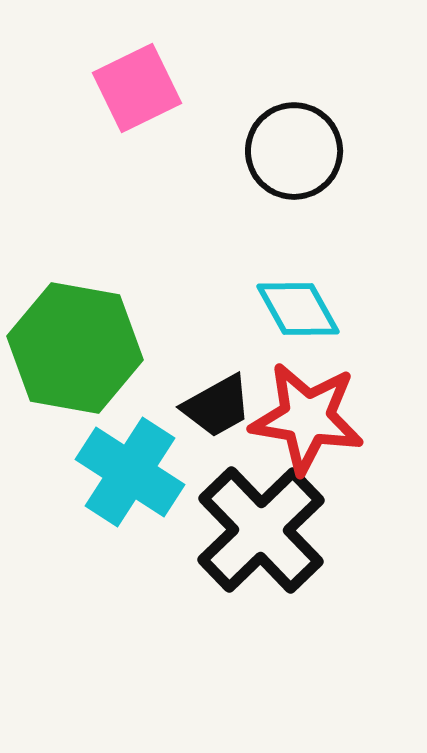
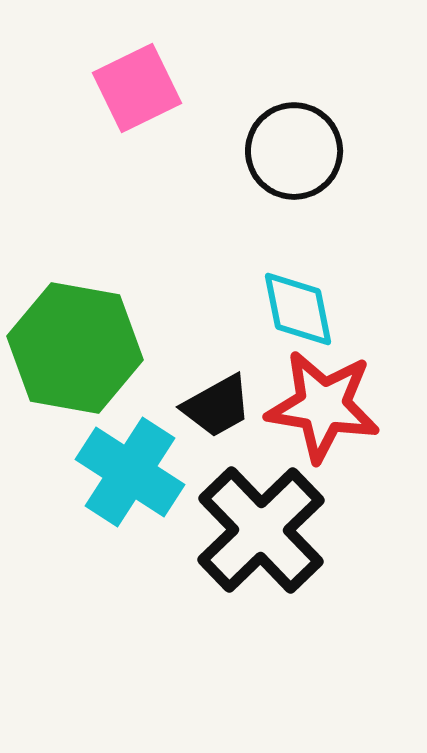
cyan diamond: rotated 18 degrees clockwise
red star: moved 16 px right, 12 px up
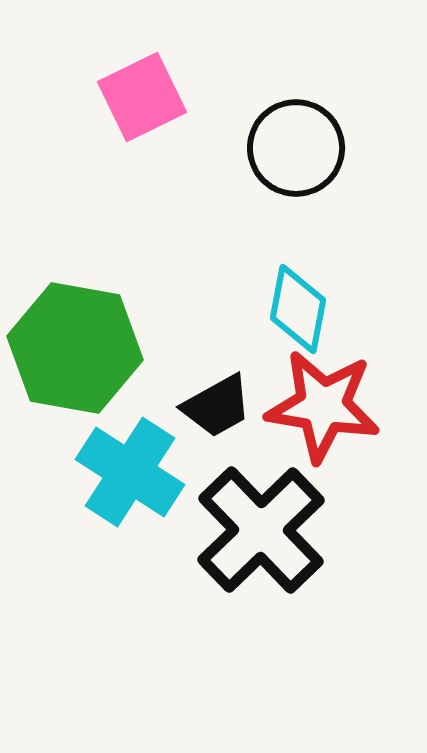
pink square: moved 5 px right, 9 px down
black circle: moved 2 px right, 3 px up
cyan diamond: rotated 22 degrees clockwise
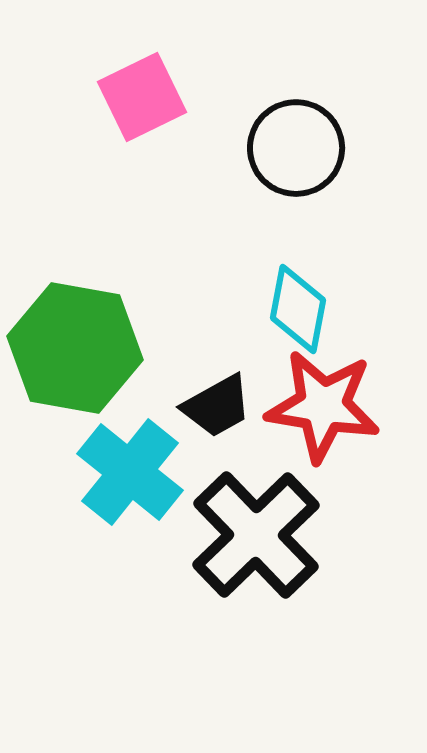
cyan cross: rotated 6 degrees clockwise
black cross: moved 5 px left, 5 px down
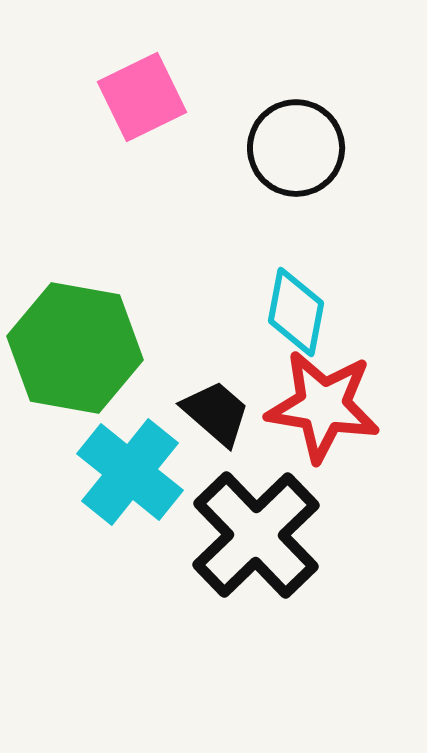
cyan diamond: moved 2 px left, 3 px down
black trapezoid: moved 1 px left, 7 px down; rotated 110 degrees counterclockwise
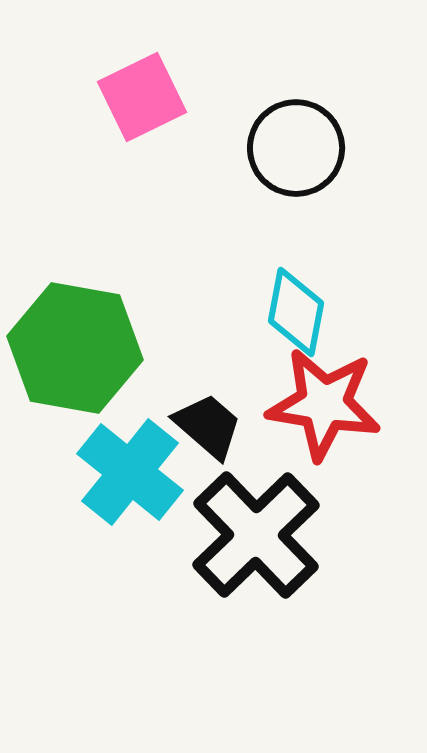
red star: moved 1 px right, 2 px up
black trapezoid: moved 8 px left, 13 px down
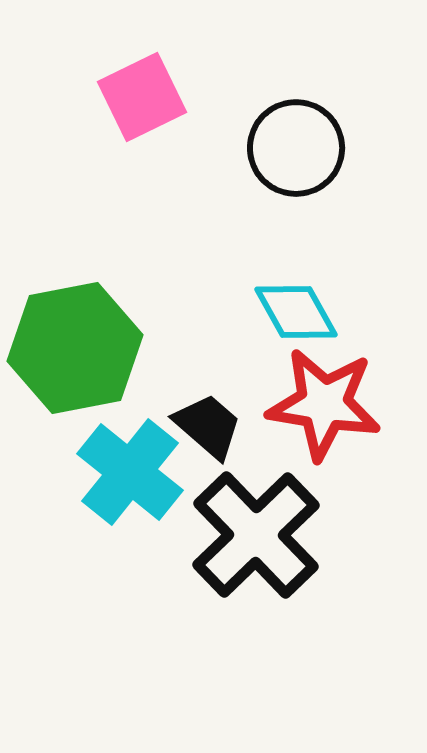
cyan diamond: rotated 40 degrees counterclockwise
green hexagon: rotated 21 degrees counterclockwise
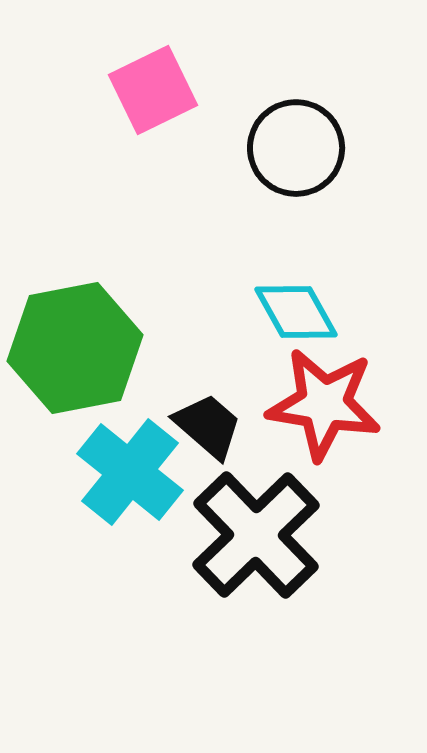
pink square: moved 11 px right, 7 px up
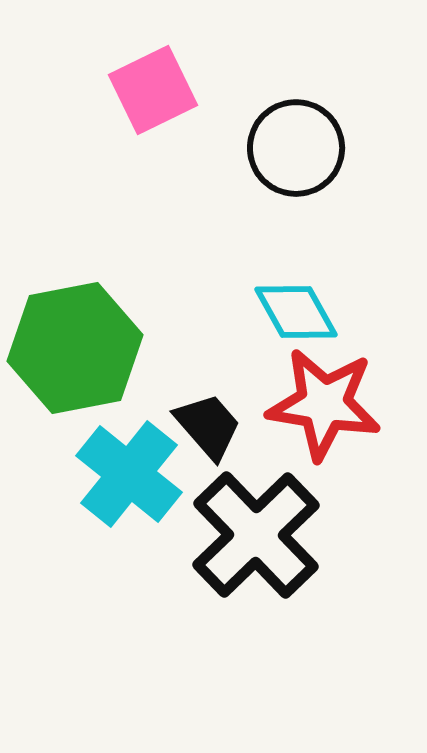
black trapezoid: rotated 8 degrees clockwise
cyan cross: moved 1 px left, 2 px down
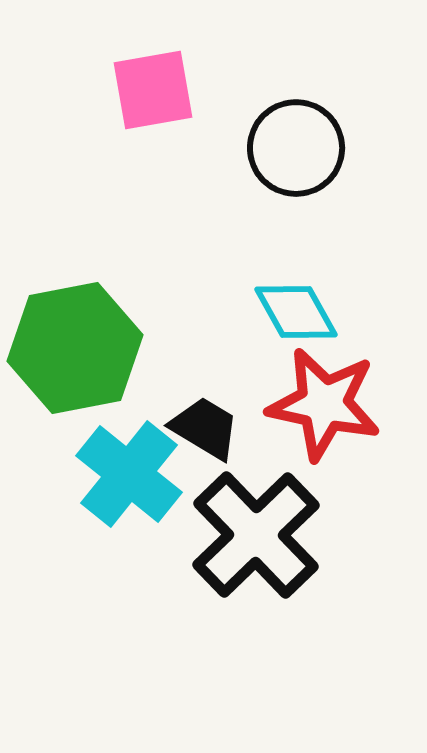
pink square: rotated 16 degrees clockwise
red star: rotated 3 degrees clockwise
black trapezoid: moved 3 px left, 2 px down; rotated 18 degrees counterclockwise
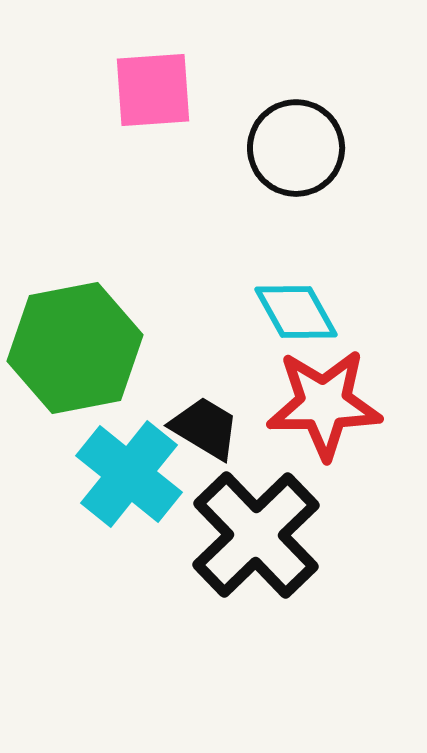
pink square: rotated 6 degrees clockwise
red star: rotated 13 degrees counterclockwise
